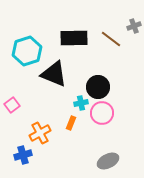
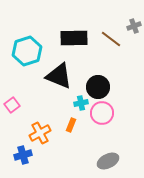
black triangle: moved 5 px right, 2 px down
orange rectangle: moved 2 px down
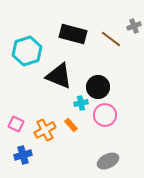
black rectangle: moved 1 px left, 4 px up; rotated 16 degrees clockwise
pink square: moved 4 px right, 19 px down; rotated 28 degrees counterclockwise
pink circle: moved 3 px right, 2 px down
orange rectangle: rotated 64 degrees counterclockwise
orange cross: moved 5 px right, 3 px up
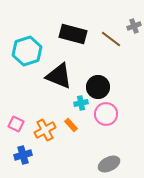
pink circle: moved 1 px right, 1 px up
gray ellipse: moved 1 px right, 3 px down
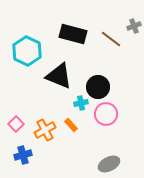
cyan hexagon: rotated 16 degrees counterclockwise
pink square: rotated 21 degrees clockwise
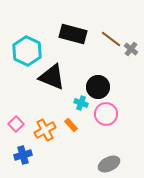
gray cross: moved 3 px left, 23 px down; rotated 32 degrees counterclockwise
black triangle: moved 7 px left, 1 px down
cyan cross: rotated 32 degrees clockwise
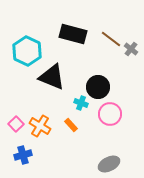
pink circle: moved 4 px right
orange cross: moved 5 px left, 4 px up; rotated 30 degrees counterclockwise
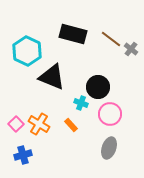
orange cross: moved 1 px left, 2 px up
gray ellipse: moved 16 px up; rotated 45 degrees counterclockwise
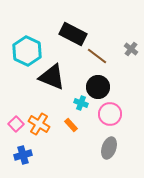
black rectangle: rotated 12 degrees clockwise
brown line: moved 14 px left, 17 px down
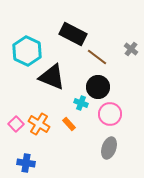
brown line: moved 1 px down
orange rectangle: moved 2 px left, 1 px up
blue cross: moved 3 px right, 8 px down; rotated 24 degrees clockwise
